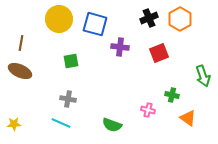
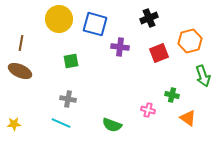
orange hexagon: moved 10 px right, 22 px down; rotated 15 degrees clockwise
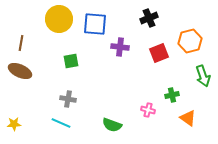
blue square: rotated 10 degrees counterclockwise
green cross: rotated 24 degrees counterclockwise
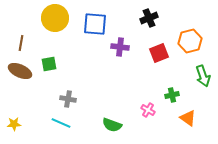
yellow circle: moved 4 px left, 1 px up
green square: moved 22 px left, 3 px down
pink cross: rotated 16 degrees clockwise
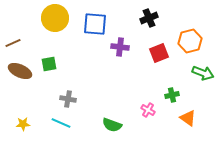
brown line: moved 8 px left; rotated 56 degrees clockwise
green arrow: moved 3 px up; rotated 50 degrees counterclockwise
yellow star: moved 9 px right
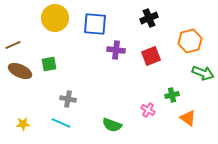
brown line: moved 2 px down
purple cross: moved 4 px left, 3 px down
red square: moved 8 px left, 3 px down
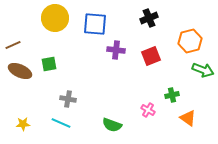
green arrow: moved 3 px up
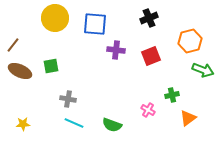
brown line: rotated 28 degrees counterclockwise
green square: moved 2 px right, 2 px down
orange triangle: rotated 48 degrees clockwise
cyan line: moved 13 px right
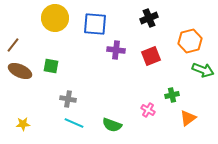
green square: rotated 21 degrees clockwise
